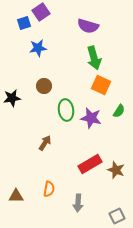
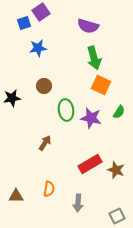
green semicircle: moved 1 px down
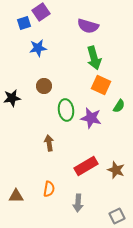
green semicircle: moved 6 px up
brown arrow: moved 4 px right; rotated 42 degrees counterclockwise
red rectangle: moved 4 px left, 2 px down
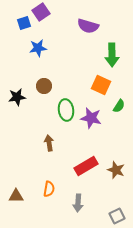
green arrow: moved 18 px right, 3 px up; rotated 15 degrees clockwise
black star: moved 5 px right, 1 px up
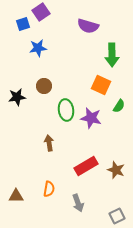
blue square: moved 1 px left, 1 px down
gray arrow: rotated 24 degrees counterclockwise
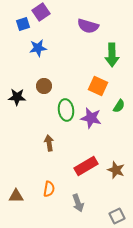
orange square: moved 3 px left, 1 px down
black star: rotated 12 degrees clockwise
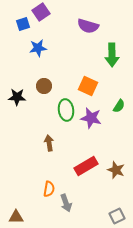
orange square: moved 10 px left
brown triangle: moved 21 px down
gray arrow: moved 12 px left
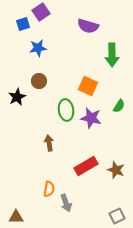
brown circle: moved 5 px left, 5 px up
black star: rotated 30 degrees counterclockwise
